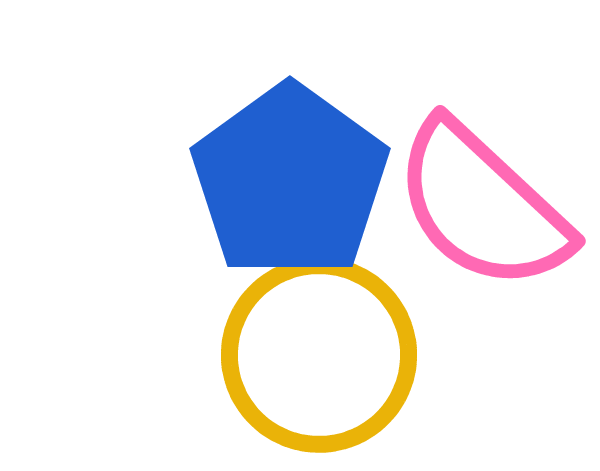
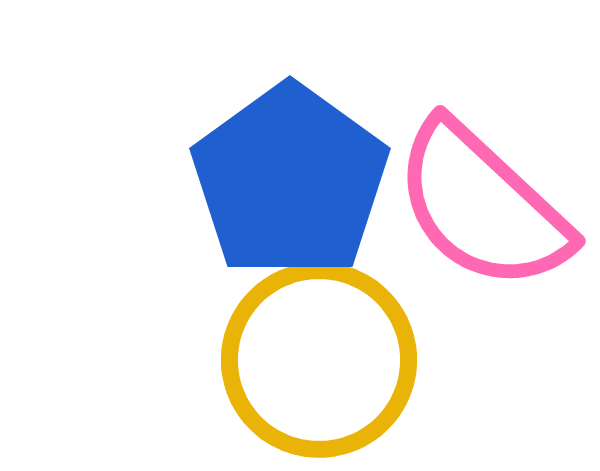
yellow circle: moved 5 px down
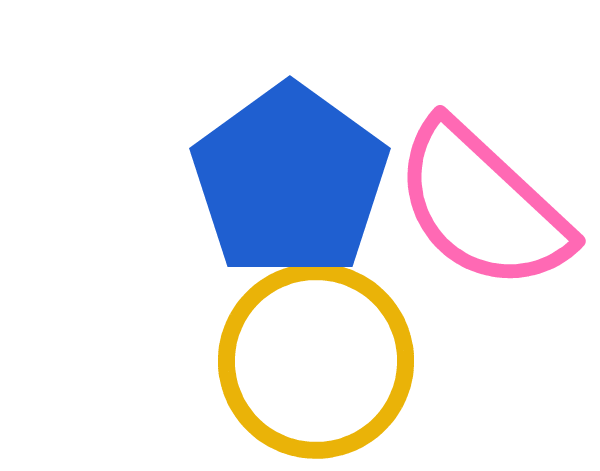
yellow circle: moved 3 px left, 1 px down
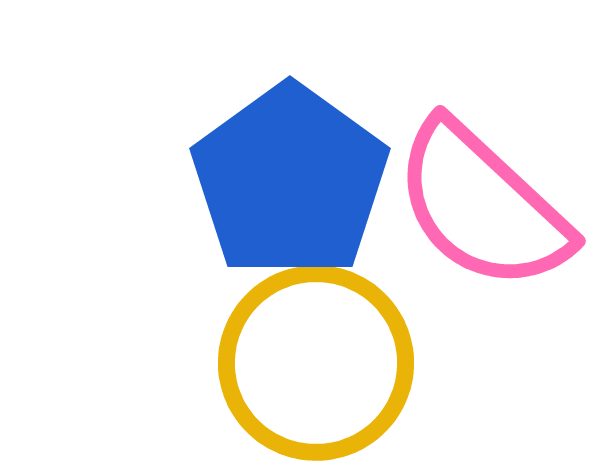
yellow circle: moved 2 px down
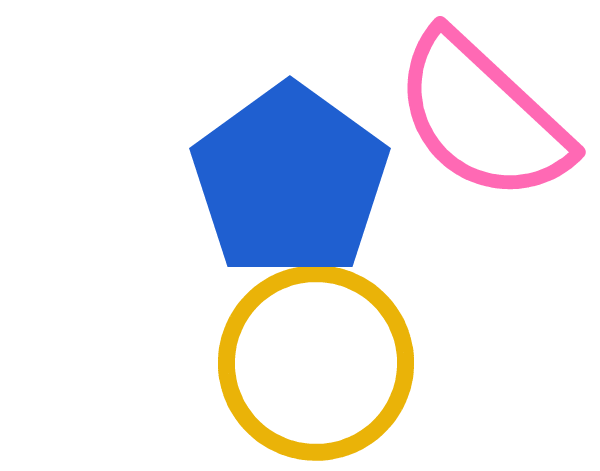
pink semicircle: moved 89 px up
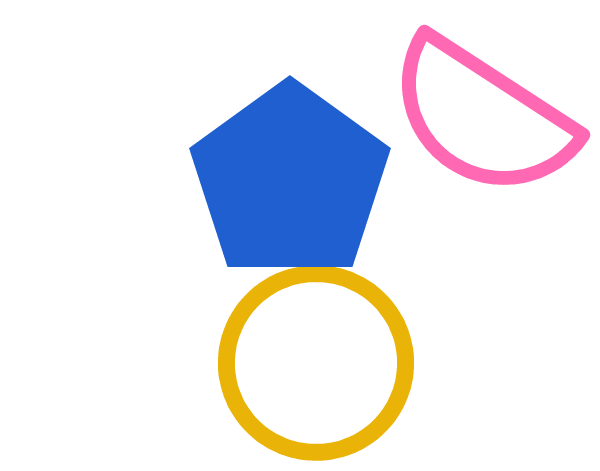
pink semicircle: rotated 10 degrees counterclockwise
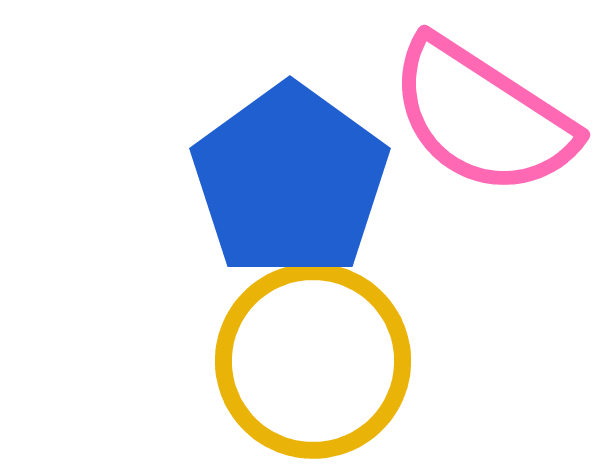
yellow circle: moved 3 px left, 2 px up
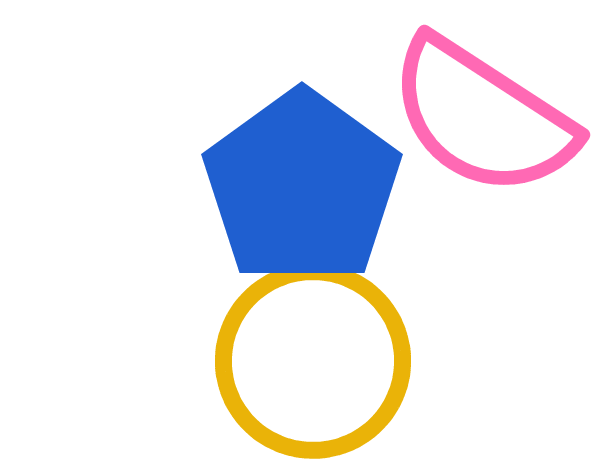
blue pentagon: moved 12 px right, 6 px down
